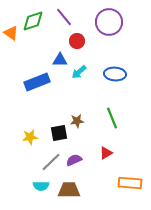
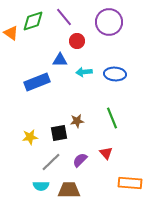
cyan arrow: moved 5 px right; rotated 35 degrees clockwise
red triangle: rotated 40 degrees counterclockwise
purple semicircle: moved 6 px right; rotated 21 degrees counterclockwise
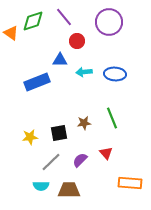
brown star: moved 7 px right, 2 px down
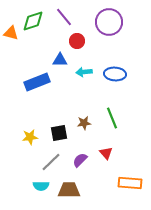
orange triangle: rotated 21 degrees counterclockwise
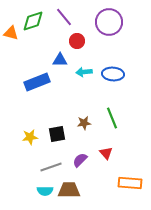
blue ellipse: moved 2 px left
black square: moved 2 px left, 1 px down
gray line: moved 5 px down; rotated 25 degrees clockwise
cyan semicircle: moved 4 px right, 5 px down
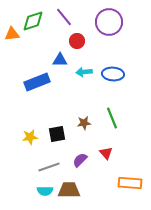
orange triangle: moved 1 px right, 1 px down; rotated 21 degrees counterclockwise
gray line: moved 2 px left
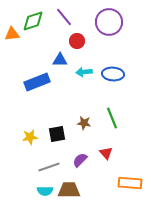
brown star: rotated 16 degrees clockwise
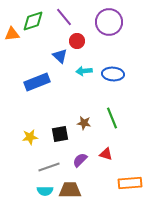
blue triangle: moved 4 px up; rotated 42 degrees clockwise
cyan arrow: moved 1 px up
black square: moved 3 px right
red triangle: moved 1 px down; rotated 32 degrees counterclockwise
orange rectangle: rotated 10 degrees counterclockwise
brown trapezoid: moved 1 px right
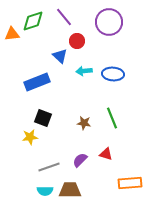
black square: moved 17 px left, 16 px up; rotated 30 degrees clockwise
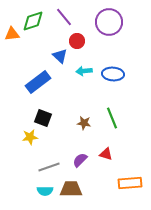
blue rectangle: moved 1 px right; rotated 15 degrees counterclockwise
brown trapezoid: moved 1 px right, 1 px up
